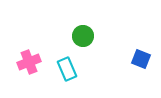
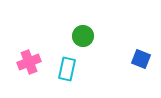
cyan rectangle: rotated 35 degrees clockwise
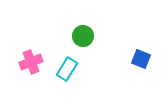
pink cross: moved 2 px right
cyan rectangle: rotated 20 degrees clockwise
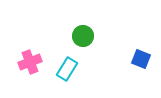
pink cross: moved 1 px left
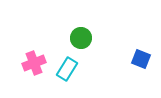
green circle: moved 2 px left, 2 px down
pink cross: moved 4 px right, 1 px down
